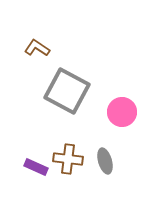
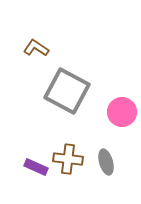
brown L-shape: moved 1 px left
gray ellipse: moved 1 px right, 1 px down
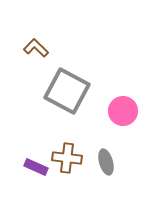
brown L-shape: rotated 10 degrees clockwise
pink circle: moved 1 px right, 1 px up
brown cross: moved 1 px left, 1 px up
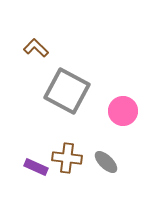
gray ellipse: rotated 30 degrees counterclockwise
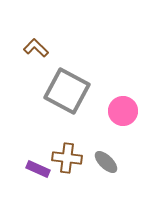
purple rectangle: moved 2 px right, 2 px down
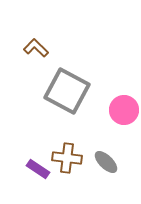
pink circle: moved 1 px right, 1 px up
purple rectangle: rotated 10 degrees clockwise
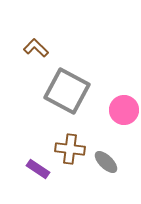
brown cross: moved 3 px right, 9 px up
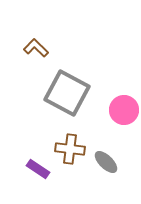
gray square: moved 2 px down
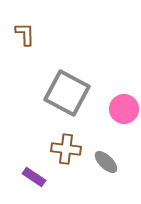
brown L-shape: moved 11 px left, 14 px up; rotated 45 degrees clockwise
pink circle: moved 1 px up
brown cross: moved 4 px left
purple rectangle: moved 4 px left, 8 px down
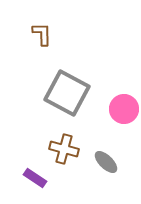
brown L-shape: moved 17 px right
brown cross: moved 2 px left; rotated 8 degrees clockwise
purple rectangle: moved 1 px right, 1 px down
